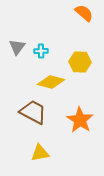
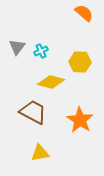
cyan cross: rotated 24 degrees counterclockwise
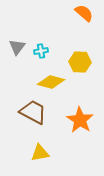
cyan cross: rotated 16 degrees clockwise
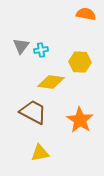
orange semicircle: moved 2 px right, 1 px down; rotated 30 degrees counterclockwise
gray triangle: moved 4 px right, 1 px up
cyan cross: moved 1 px up
yellow diamond: rotated 8 degrees counterclockwise
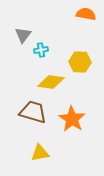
gray triangle: moved 2 px right, 11 px up
brown trapezoid: rotated 12 degrees counterclockwise
orange star: moved 8 px left, 1 px up
